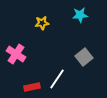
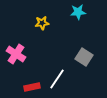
cyan star: moved 2 px left, 3 px up
gray square: rotated 18 degrees counterclockwise
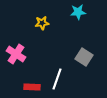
white line: rotated 15 degrees counterclockwise
red rectangle: rotated 14 degrees clockwise
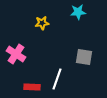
gray square: rotated 24 degrees counterclockwise
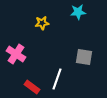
red rectangle: rotated 35 degrees clockwise
